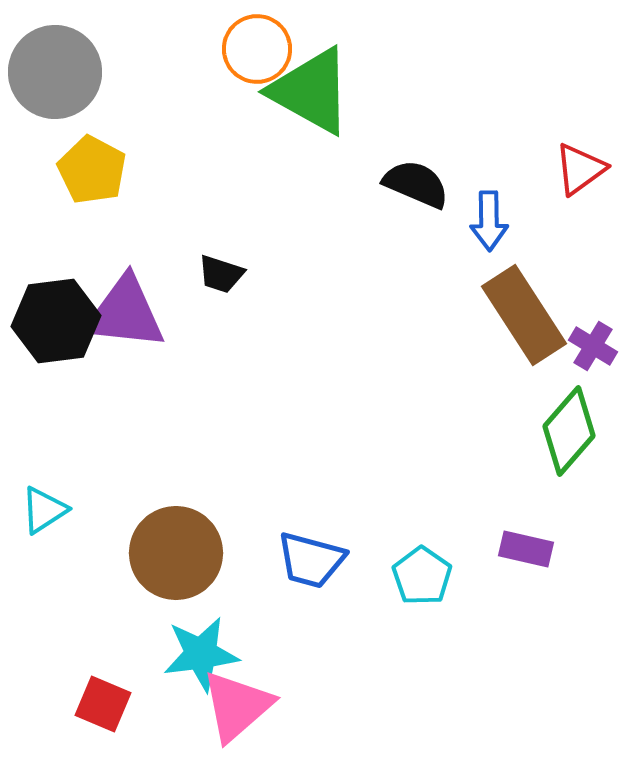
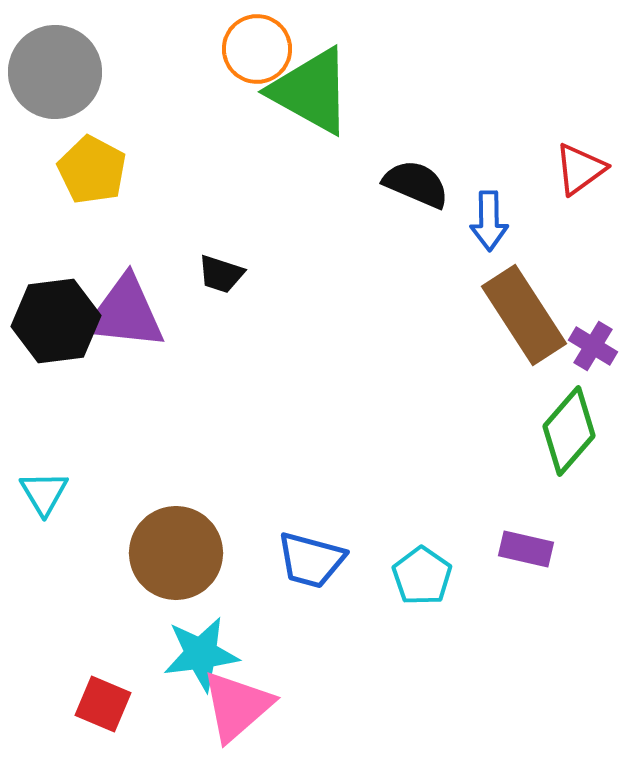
cyan triangle: moved 17 px up; rotated 28 degrees counterclockwise
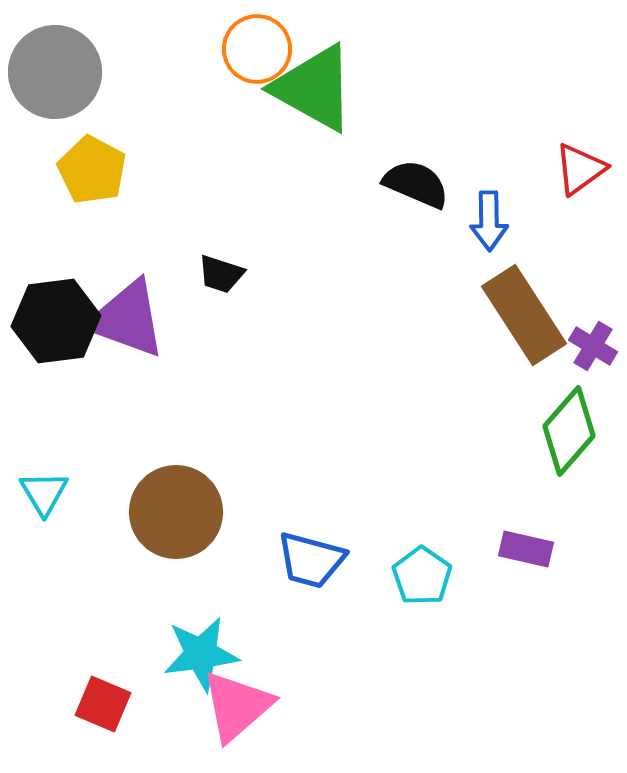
green triangle: moved 3 px right, 3 px up
purple triangle: moved 2 px right, 6 px down; rotated 14 degrees clockwise
brown circle: moved 41 px up
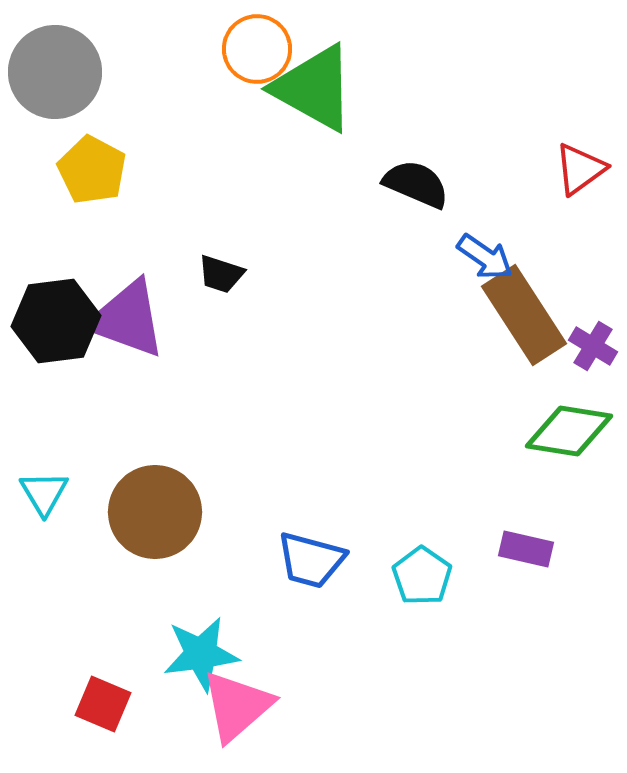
blue arrow: moved 4 px left, 36 px down; rotated 54 degrees counterclockwise
green diamond: rotated 58 degrees clockwise
brown circle: moved 21 px left
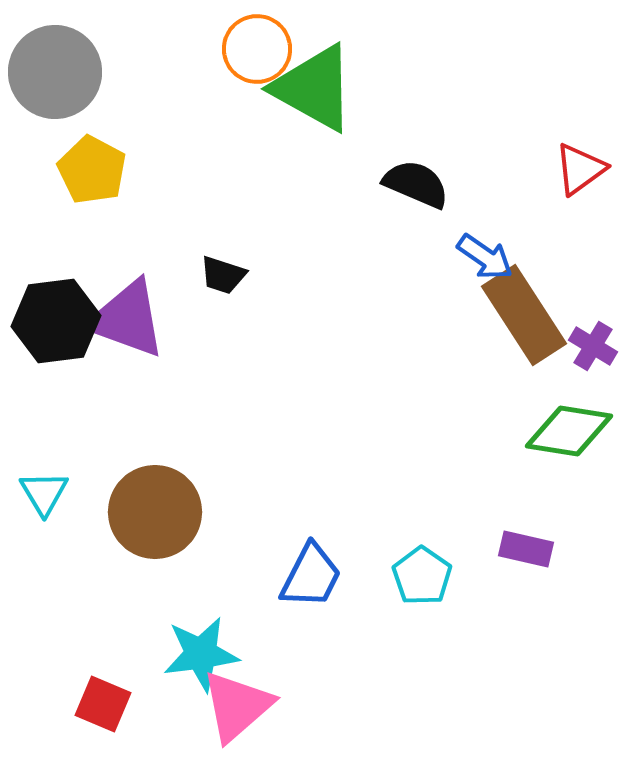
black trapezoid: moved 2 px right, 1 px down
blue trapezoid: moved 16 px down; rotated 78 degrees counterclockwise
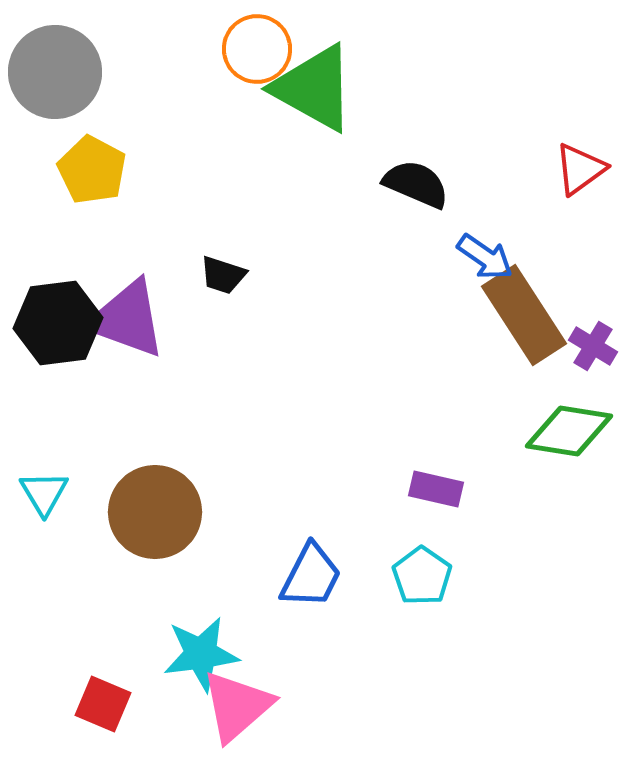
black hexagon: moved 2 px right, 2 px down
purple rectangle: moved 90 px left, 60 px up
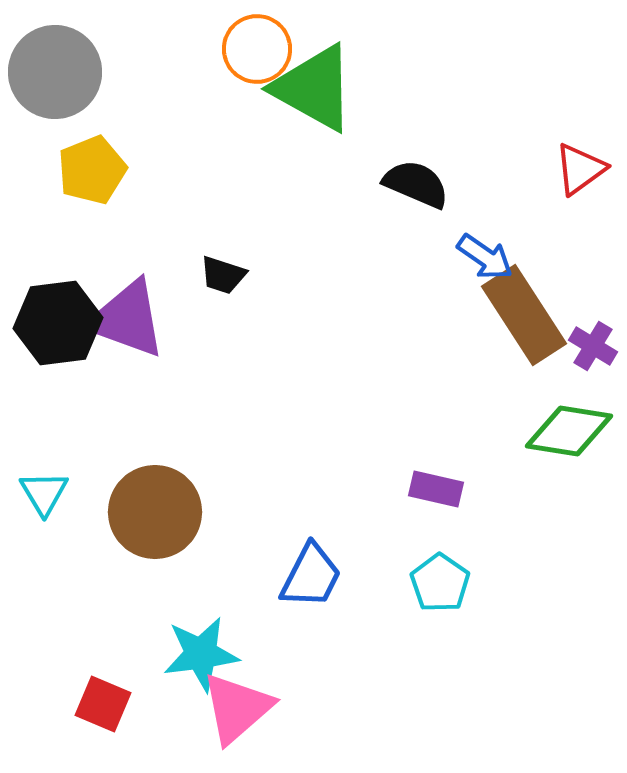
yellow pentagon: rotated 22 degrees clockwise
cyan pentagon: moved 18 px right, 7 px down
pink triangle: moved 2 px down
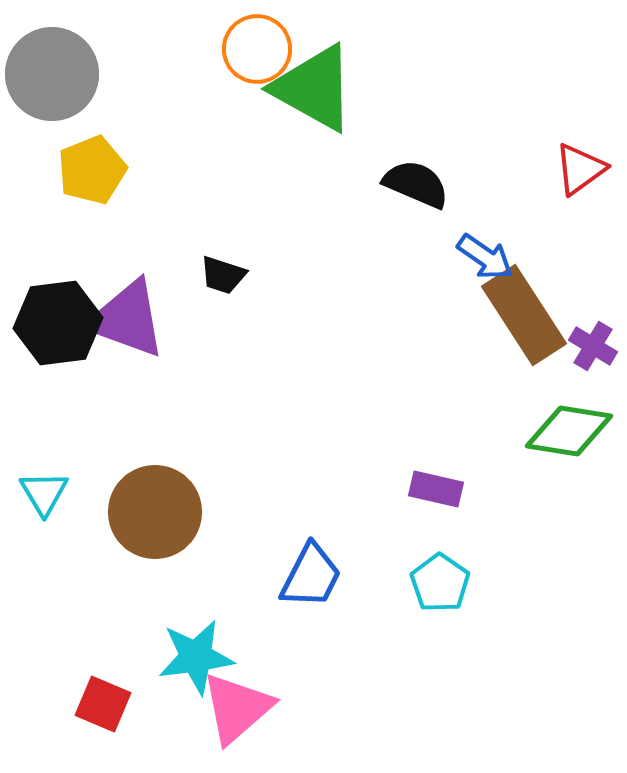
gray circle: moved 3 px left, 2 px down
cyan star: moved 5 px left, 3 px down
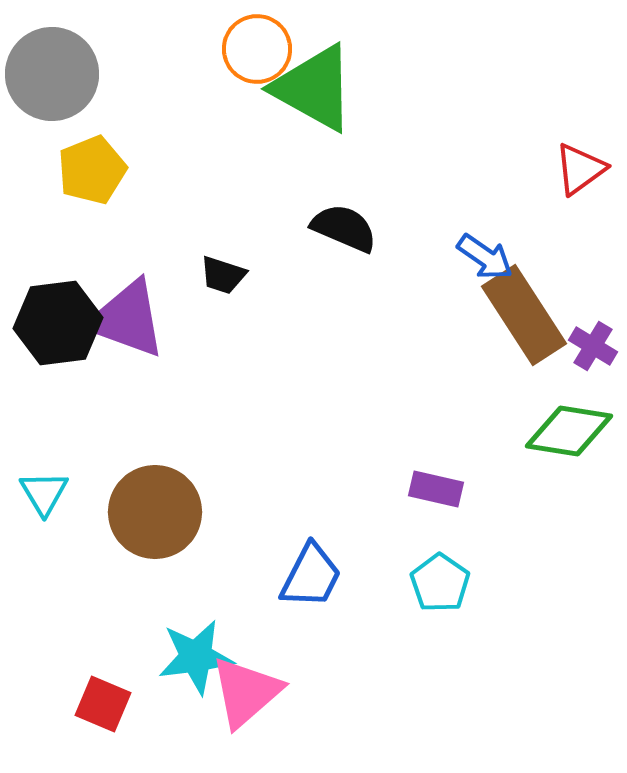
black semicircle: moved 72 px left, 44 px down
pink triangle: moved 9 px right, 16 px up
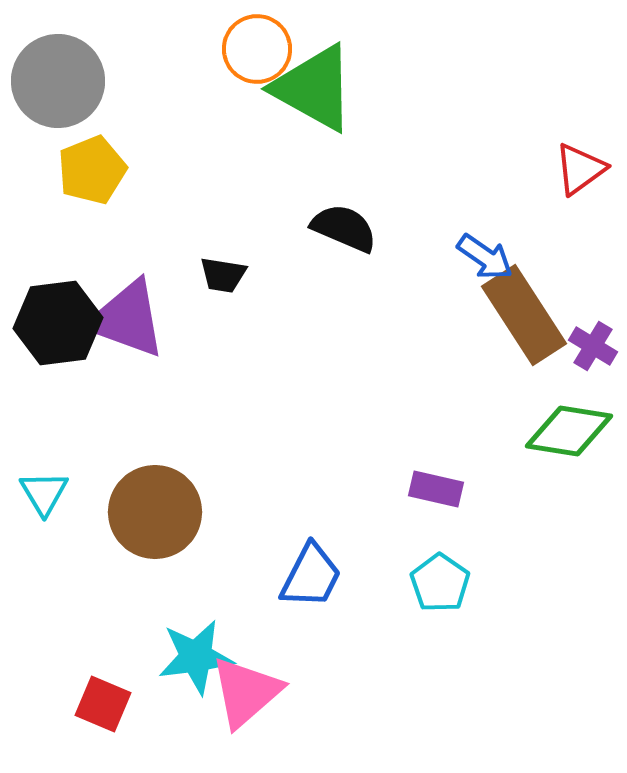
gray circle: moved 6 px right, 7 px down
black trapezoid: rotated 9 degrees counterclockwise
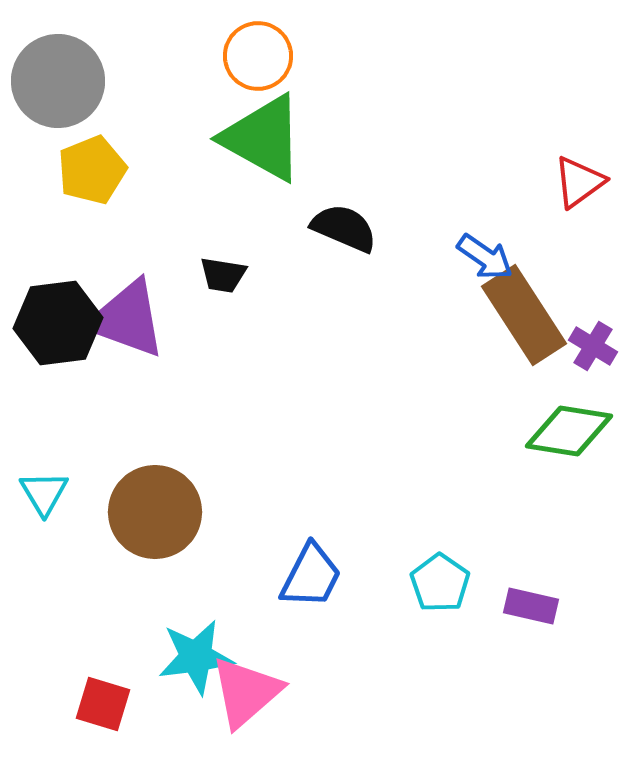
orange circle: moved 1 px right, 7 px down
green triangle: moved 51 px left, 50 px down
red triangle: moved 1 px left, 13 px down
purple rectangle: moved 95 px right, 117 px down
red square: rotated 6 degrees counterclockwise
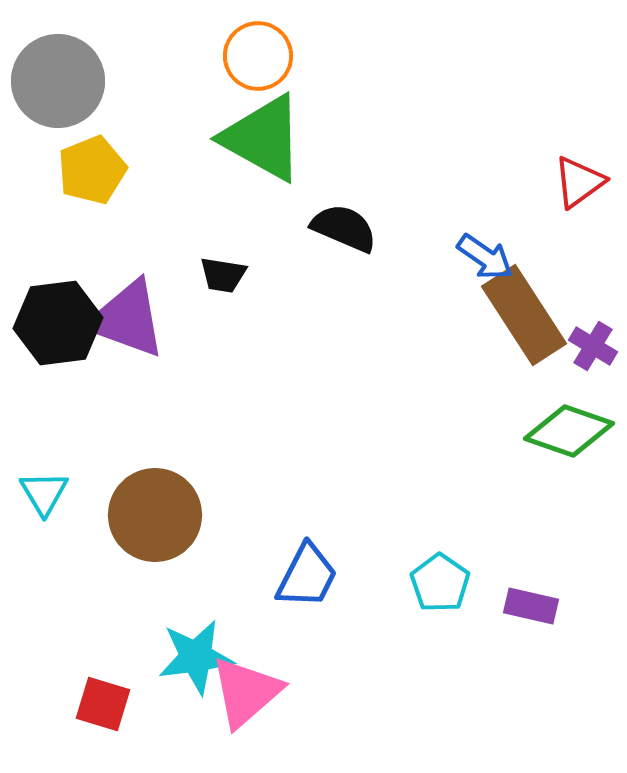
green diamond: rotated 10 degrees clockwise
brown circle: moved 3 px down
blue trapezoid: moved 4 px left
